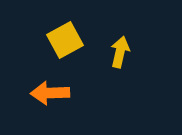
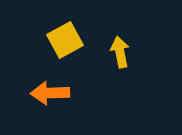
yellow arrow: rotated 24 degrees counterclockwise
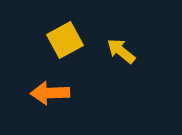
yellow arrow: moved 1 px right, 1 px up; rotated 40 degrees counterclockwise
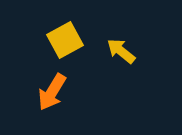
orange arrow: moved 2 px right, 1 px up; rotated 57 degrees counterclockwise
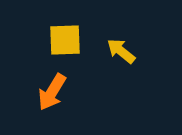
yellow square: rotated 27 degrees clockwise
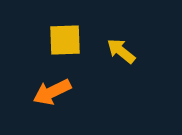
orange arrow: rotated 33 degrees clockwise
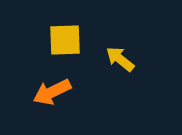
yellow arrow: moved 1 px left, 8 px down
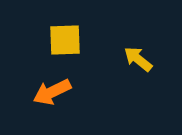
yellow arrow: moved 18 px right
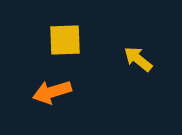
orange arrow: rotated 9 degrees clockwise
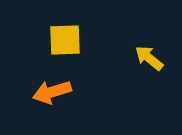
yellow arrow: moved 11 px right, 1 px up
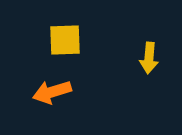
yellow arrow: rotated 124 degrees counterclockwise
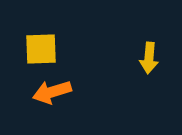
yellow square: moved 24 px left, 9 px down
